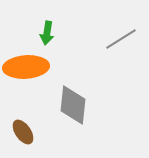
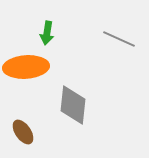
gray line: moved 2 px left; rotated 56 degrees clockwise
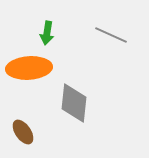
gray line: moved 8 px left, 4 px up
orange ellipse: moved 3 px right, 1 px down
gray diamond: moved 1 px right, 2 px up
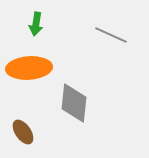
green arrow: moved 11 px left, 9 px up
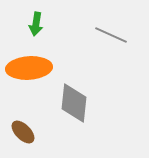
brown ellipse: rotated 10 degrees counterclockwise
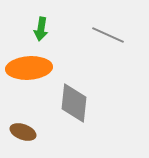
green arrow: moved 5 px right, 5 px down
gray line: moved 3 px left
brown ellipse: rotated 25 degrees counterclockwise
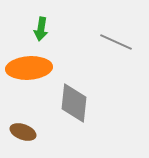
gray line: moved 8 px right, 7 px down
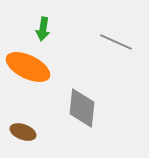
green arrow: moved 2 px right
orange ellipse: moved 1 px left, 1 px up; rotated 30 degrees clockwise
gray diamond: moved 8 px right, 5 px down
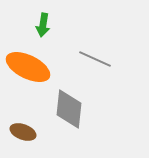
green arrow: moved 4 px up
gray line: moved 21 px left, 17 px down
gray diamond: moved 13 px left, 1 px down
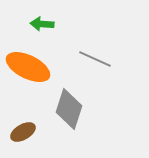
green arrow: moved 1 px left, 1 px up; rotated 85 degrees clockwise
gray diamond: rotated 12 degrees clockwise
brown ellipse: rotated 50 degrees counterclockwise
